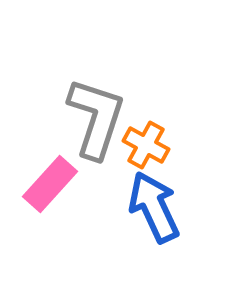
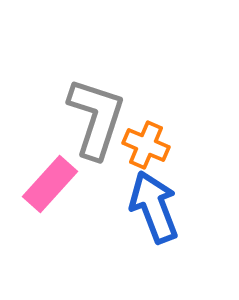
orange cross: rotated 6 degrees counterclockwise
blue arrow: rotated 4 degrees clockwise
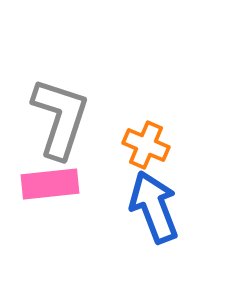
gray L-shape: moved 36 px left
pink rectangle: rotated 42 degrees clockwise
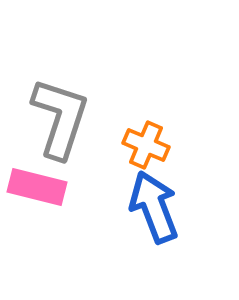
pink rectangle: moved 13 px left, 3 px down; rotated 20 degrees clockwise
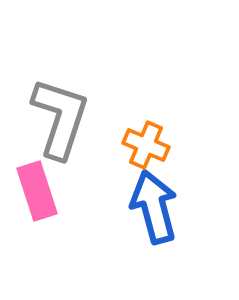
pink rectangle: moved 4 px down; rotated 58 degrees clockwise
blue arrow: rotated 6 degrees clockwise
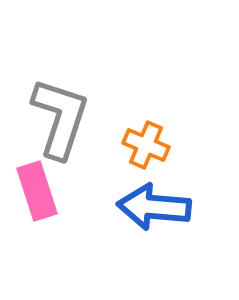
blue arrow: rotated 70 degrees counterclockwise
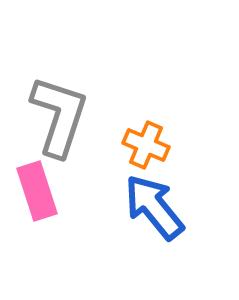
gray L-shape: moved 1 px left, 2 px up
blue arrow: rotated 46 degrees clockwise
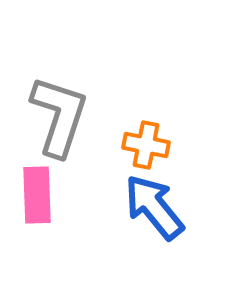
orange cross: rotated 12 degrees counterclockwise
pink rectangle: moved 4 px down; rotated 16 degrees clockwise
